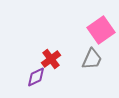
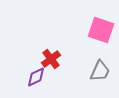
pink square: rotated 36 degrees counterclockwise
gray trapezoid: moved 8 px right, 12 px down
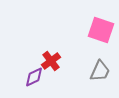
red cross: moved 2 px down
purple diamond: moved 2 px left
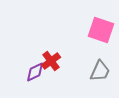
purple diamond: moved 1 px right, 5 px up
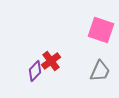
purple diamond: moved 1 px up; rotated 20 degrees counterclockwise
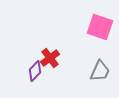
pink square: moved 1 px left, 3 px up
red cross: moved 1 px left, 3 px up
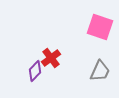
red cross: moved 1 px right
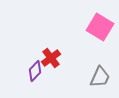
pink square: rotated 12 degrees clockwise
gray trapezoid: moved 6 px down
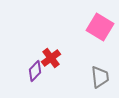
gray trapezoid: rotated 30 degrees counterclockwise
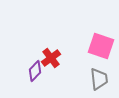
pink square: moved 1 px right, 19 px down; rotated 12 degrees counterclockwise
gray trapezoid: moved 1 px left, 2 px down
